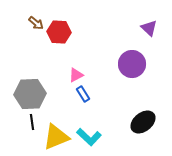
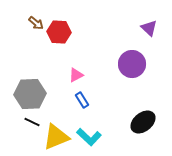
blue rectangle: moved 1 px left, 6 px down
black line: rotated 56 degrees counterclockwise
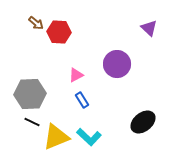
purple circle: moved 15 px left
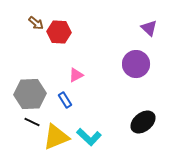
purple circle: moved 19 px right
blue rectangle: moved 17 px left
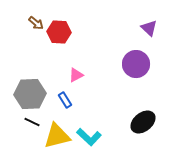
yellow triangle: moved 1 px right, 1 px up; rotated 8 degrees clockwise
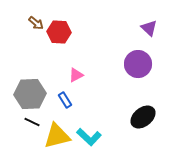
purple circle: moved 2 px right
black ellipse: moved 5 px up
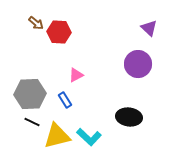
black ellipse: moved 14 px left; rotated 45 degrees clockwise
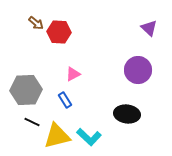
purple circle: moved 6 px down
pink triangle: moved 3 px left, 1 px up
gray hexagon: moved 4 px left, 4 px up
black ellipse: moved 2 px left, 3 px up
